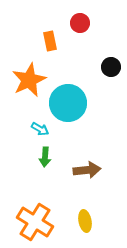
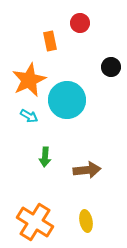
cyan circle: moved 1 px left, 3 px up
cyan arrow: moved 11 px left, 13 px up
yellow ellipse: moved 1 px right
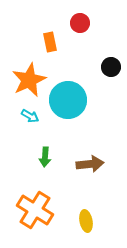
orange rectangle: moved 1 px down
cyan circle: moved 1 px right
cyan arrow: moved 1 px right
brown arrow: moved 3 px right, 6 px up
orange cross: moved 12 px up
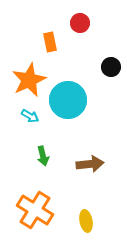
green arrow: moved 2 px left, 1 px up; rotated 18 degrees counterclockwise
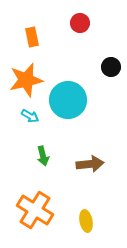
orange rectangle: moved 18 px left, 5 px up
orange star: moved 3 px left; rotated 12 degrees clockwise
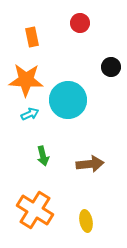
orange star: rotated 16 degrees clockwise
cyan arrow: moved 2 px up; rotated 54 degrees counterclockwise
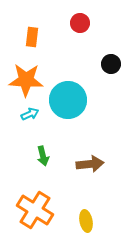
orange rectangle: rotated 18 degrees clockwise
black circle: moved 3 px up
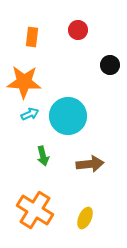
red circle: moved 2 px left, 7 px down
black circle: moved 1 px left, 1 px down
orange star: moved 2 px left, 2 px down
cyan circle: moved 16 px down
yellow ellipse: moved 1 px left, 3 px up; rotated 35 degrees clockwise
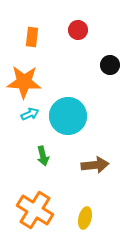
brown arrow: moved 5 px right, 1 px down
yellow ellipse: rotated 10 degrees counterclockwise
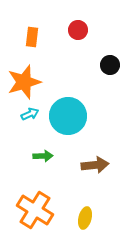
orange star: rotated 20 degrees counterclockwise
green arrow: rotated 78 degrees counterclockwise
